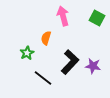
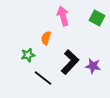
green star: moved 1 px right, 2 px down; rotated 16 degrees clockwise
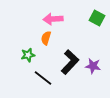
pink arrow: moved 10 px left, 3 px down; rotated 78 degrees counterclockwise
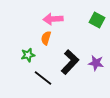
green square: moved 2 px down
purple star: moved 3 px right, 3 px up
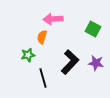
green square: moved 4 px left, 9 px down
orange semicircle: moved 4 px left, 1 px up
black line: rotated 36 degrees clockwise
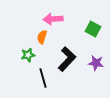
black L-shape: moved 3 px left, 3 px up
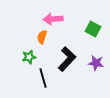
green star: moved 1 px right, 2 px down
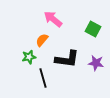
pink arrow: rotated 42 degrees clockwise
orange semicircle: moved 3 px down; rotated 24 degrees clockwise
black L-shape: rotated 55 degrees clockwise
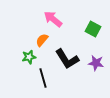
black L-shape: rotated 50 degrees clockwise
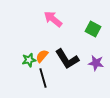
orange semicircle: moved 16 px down
green star: moved 3 px down
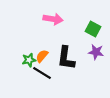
pink arrow: rotated 150 degrees clockwise
black L-shape: moved 1 px left, 1 px up; rotated 40 degrees clockwise
purple star: moved 11 px up
black line: moved 1 px left, 5 px up; rotated 42 degrees counterclockwise
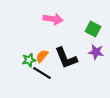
black L-shape: rotated 30 degrees counterclockwise
